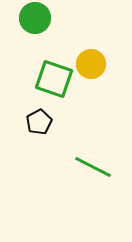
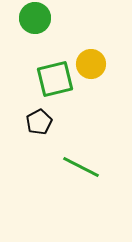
green square: moved 1 px right; rotated 33 degrees counterclockwise
green line: moved 12 px left
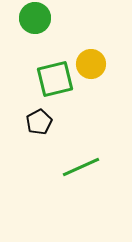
green line: rotated 51 degrees counterclockwise
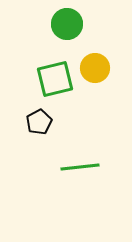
green circle: moved 32 px right, 6 px down
yellow circle: moved 4 px right, 4 px down
green line: moved 1 px left; rotated 18 degrees clockwise
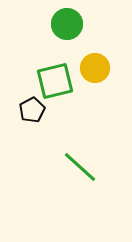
green square: moved 2 px down
black pentagon: moved 7 px left, 12 px up
green line: rotated 48 degrees clockwise
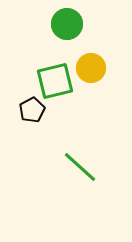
yellow circle: moved 4 px left
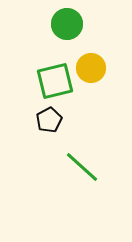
black pentagon: moved 17 px right, 10 px down
green line: moved 2 px right
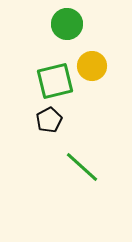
yellow circle: moved 1 px right, 2 px up
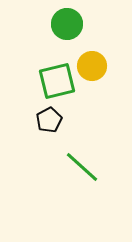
green square: moved 2 px right
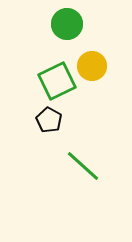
green square: rotated 12 degrees counterclockwise
black pentagon: rotated 15 degrees counterclockwise
green line: moved 1 px right, 1 px up
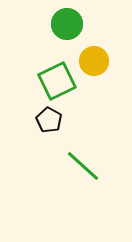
yellow circle: moved 2 px right, 5 px up
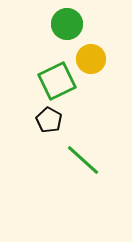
yellow circle: moved 3 px left, 2 px up
green line: moved 6 px up
